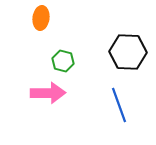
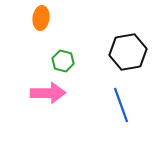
black hexagon: rotated 12 degrees counterclockwise
blue line: moved 2 px right
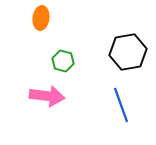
pink arrow: moved 1 px left, 3 px down; rotated 8 degrees clockwise
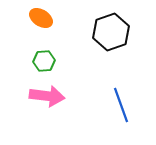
orange ellipse: rotated 65 degrees counterclockwise
black hexagon: moved 17 px left, 20 px up; rotated 9 degrees counterclockwise
green hexagon: moved 19 px left; rotated 20 degrees counterclockwise
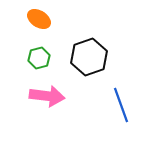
orange ellipse: moved 2 px left, 1 px down
black hexagon: moved 22 px left, 25 px down
green hexagon: moved 5 px left, 3 px up; rotated 10 degrees counterclockwise
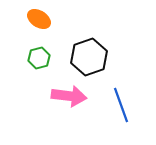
pink arrow: moved 22 px right
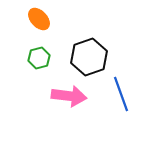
orange ellipse: rotated 15 degrees clockwise
blue line: moved 11 px up
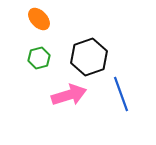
pink arrow: moved 1 px up; rotated 24 degrees counterclockwise
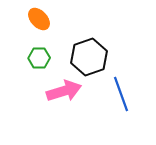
green hexagon: rotated 15 degrees clockwise
pink arrow: moved 5 px left, 4 px up
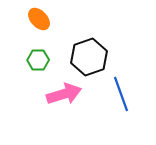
green hexagon: moved 1 px left, 2 px down
pink arrow: moved 3 px down
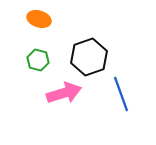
orange ellipse: rotated 30 degrees counterclockwise
green hexagon: rotated 15 degrees clockwise
pink arrow: moved 1 px up
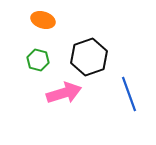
orange ellipse: moved 4 px right, 1 px down
blue line: moved 8 px right
